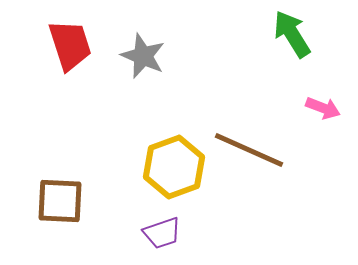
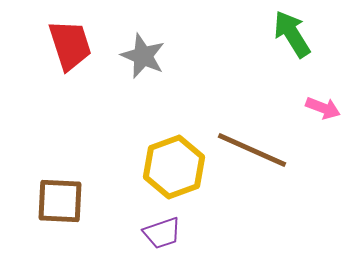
brown line: moved 3 px right
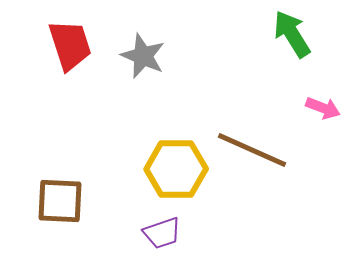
yellow hexagon: moved 2 px right, 2 px down; rotated 20 degrees clockwise
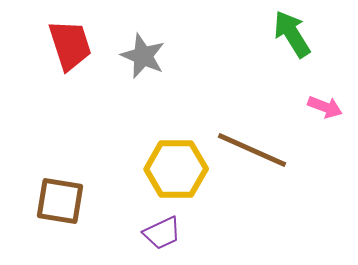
pink arrow: moved 2 px right, 1 px up
brown square: rotated 6 degrees clockwise
purple trapezoid: rotated 6 degrees counterclockwise
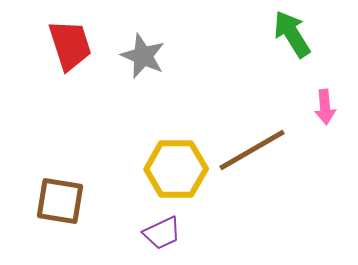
pink arrow: rotated 64 degrees clockwise
brown line: rotated 54 degrees counterclockwise
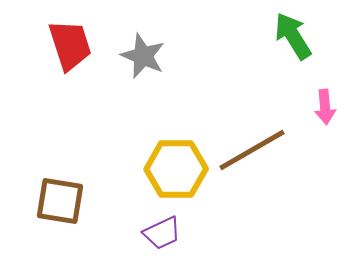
green arrow: moved 1 px right, 2 px down
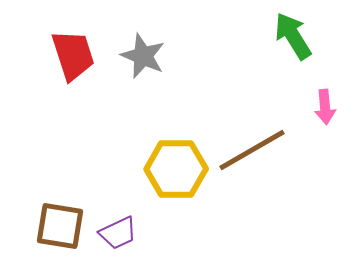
red trapezoid: moved 3 px right, 10 px down
brown square: moved 25 px down
purple trapezoid: moved 44 px left
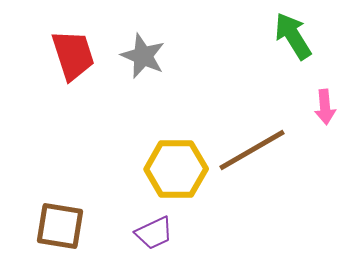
purple trapezoid: moved 36 px right
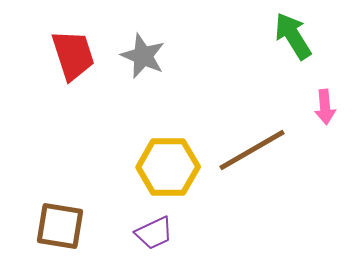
yellow hexagon: moved 8 px left, 2 px up
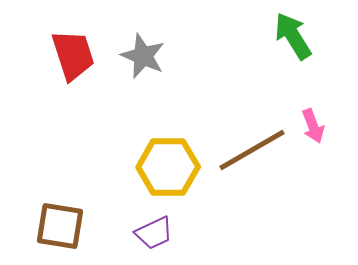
pink arrow: moved 12 px left, 19 px down; rotated 16 degrees counterclockwise
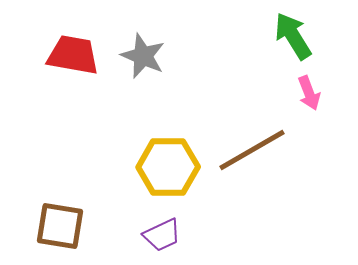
red trapezoid: rotated 62 degrees counterclockwise
pink arrow: moved 4 px left, 33 px up
purple trapezoid: moved 8 px right, 2 px down
